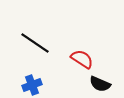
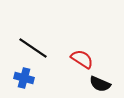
black line: moved 2 px left, 5 px down
blue cross: moved 8 px left, 7 px up; rotated 36 degrees clockwise
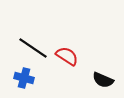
red semicircle: moved 15 px left, 3 px up
black semicircle: moved 3 px right, 4 px up
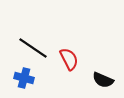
red semicircle: moved 2 px right, 3 px down; rotated 30 degrees clockwise
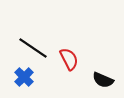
blue cross: moved 1 px up; rotated 30 degrees clockwise
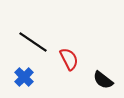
black line: moved 6 px up
black semicircle: rotated 15 degrees clockwise
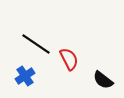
black line: moved 3 px right, 2 px down
blue cross: moved 1 px right, 1 px up; rotated 12 degrees clockwise
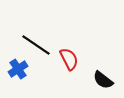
black line: moved 1 px down
blue cross: moved 7 px left, 7 px up
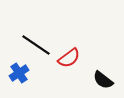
red semicircle: moved 1 px up; rotated 80 degrees clockwise
blue cross: moved 1 px right, 4 px down
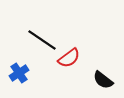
black line: moved 6 px right, 5 px up
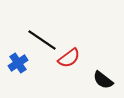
blue cross: moved 1 px left, 10 px up
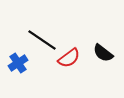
black semicircle: moved 27 px up
